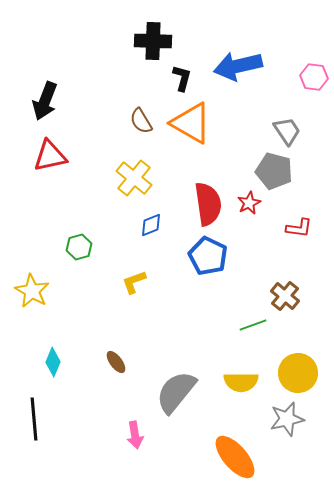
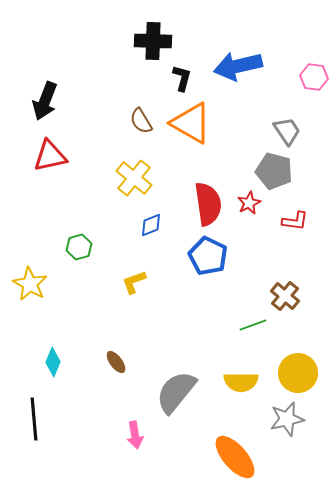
red L-shape: moved 4 px left, 7 px up
yellow star: moved 2 px left, 7 px up
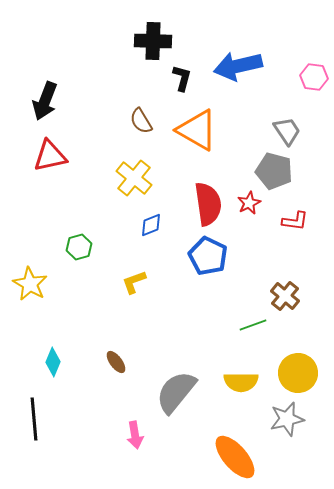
orange triangle: moved 6 px right, 7 px down
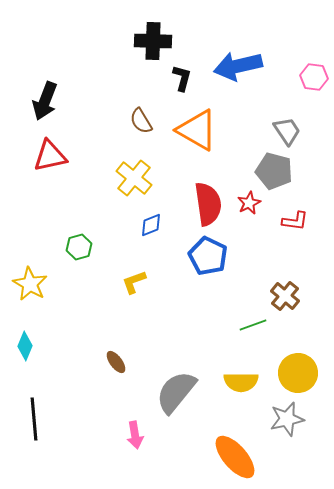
cyan diamond: moved 28 px left, 16 px up
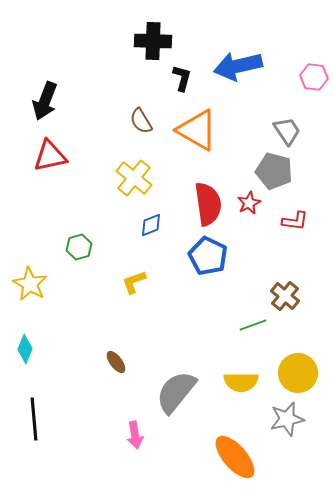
cyan diamond: moved 3 px down
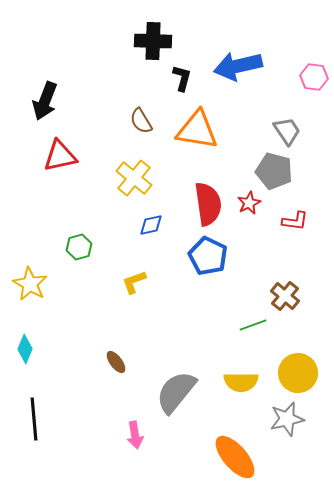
orange triangle: rotated 21 degrees counterclockwise
red triangle: moved 10 px right
blue diamond: rotated 10 degrees clockwise
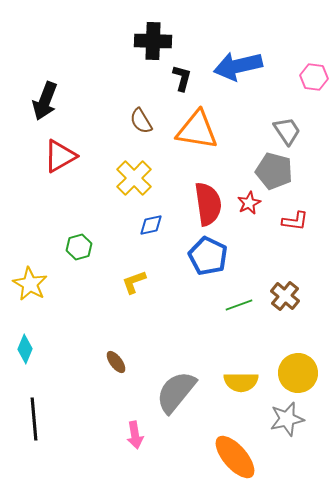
red triangle: rotated 18 degrees counterclockwise
yellow cross: rotated 6 degrees clockwise
green line: moved 14 px left, 20 px up
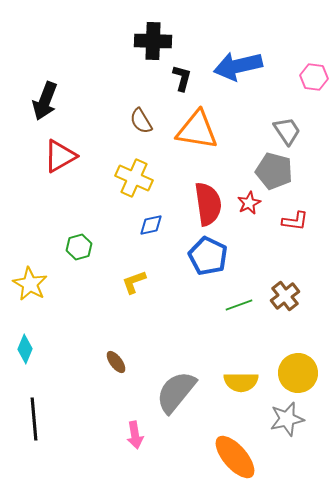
yellow cross: rotated 21 degrees counterclockwise
brown cross: rotated 12 degrees clockwise
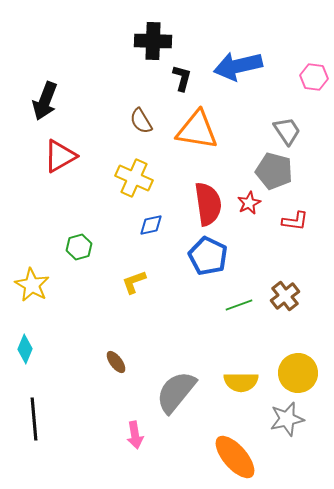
yellow star: moved 2 px right, 1 px down
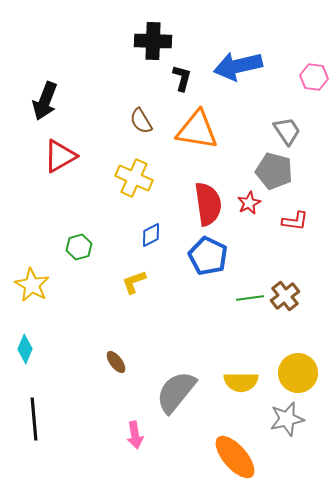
blue diamond: moved 10 px down; rotated 15 degrees counterclockwise
green line: moved 11 px right, 7 px up; rotated 12 degrees clockwise
